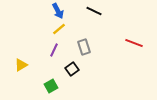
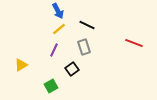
black line: moved 7 px left, 14 px down
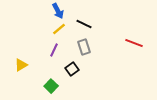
black line: moved 3 px left, 1 px up
green square: rotated 16 degrees counterclockwise
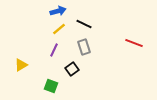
blue arrow: rotated 77 degrees counterclockwise
green square: rotated 24 degrees counterclockwise
